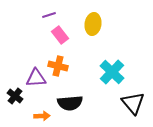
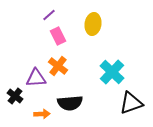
purple line: rotated 24 degrees counterclockwise
pink rectangle: moved 2 px left, 1 px down; rotated 12 degrees clockwise
orange cross: rotated 24 degrees clockwise
black triangle: moved 2 px left; rotated 50 degrees clockwise
orange arrow: moved 2 px up
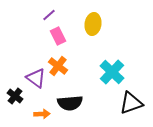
purple triangle: rotated 40 degrees clockwise
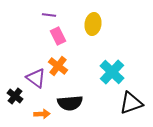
purple line: rotated 48 degrees clockwise
